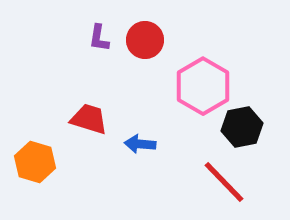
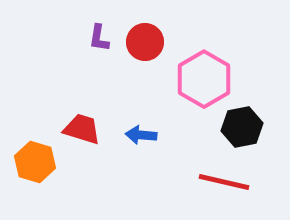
red circle: moved 2 px down
pink hexagon: moved 1 px right, 7 px up
red trapezoid: moved 7 px left, 10 px down
blue arrow: moved 1 px right, 9 px up
red line: rotated 33 degrees counterclockwise
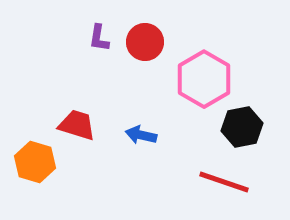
red trapezoid: moved 5 px left, 4 px up
blue arrow: rotated 8 degrees clockwise
red line: rotated 6 degrees clockwise
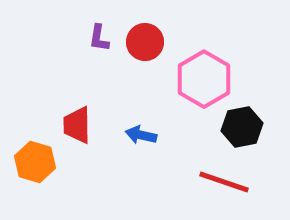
red trapezoid: rotated 108 degrees counterclockwise
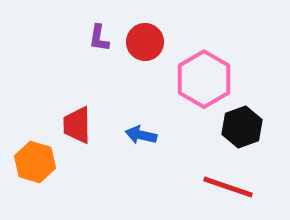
black hexagon: rotated 9 degrees counterclockwise
red line: moved 4 px right, 5 px down
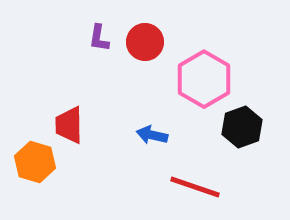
red trapezoid: moved 8 px left
blue arrow: moved 11 px right
red line: moved 33 px left
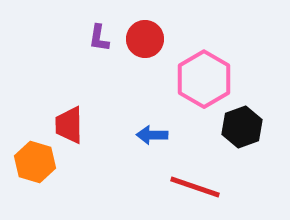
red circle: moved 3 px up
blue arrow: rotated 12 degrees counterclockwise
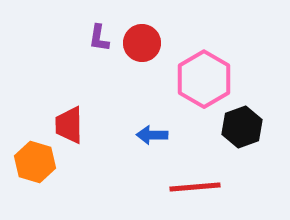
red circle: moved 3 px left, 4 px down
red line: rotated 24 degrees counterclockwise
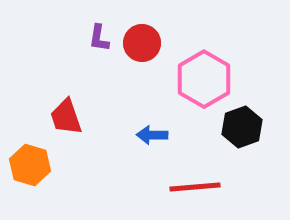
red trapezoid: moved 3 px left, 8 px up; rotated 18 degrees counterclockwise
orange hexagon: moved 5 px left, 3 px down
